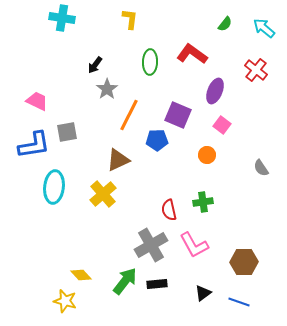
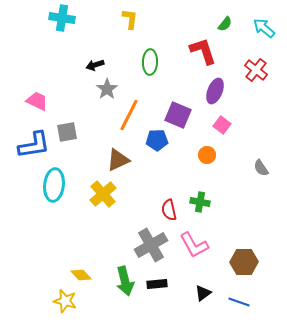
red L-shape: moved 11 px right, 3 px up; rotated 36 degrees clockwise
black arrow: rotated 36 degrees clockwise
cyan ellipse: moved 2 px up
green cross: moved 3 px left; rotated 18 degrees clockwise
green arrow: rotated 128 degrees clockwise
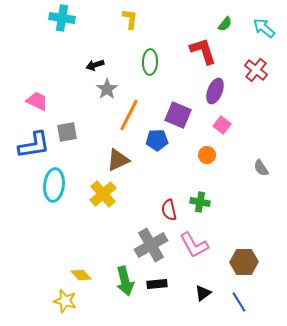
blue line: rotated 40 degrees clockwise
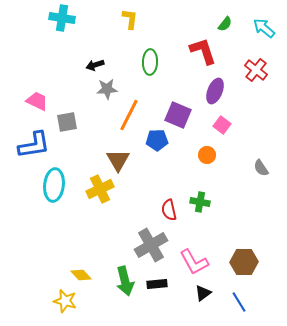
gray star: rotated 30 degrees clockwise
gray square: moved 10 px up
brown triangle: rotated 35 degrees counterclockwise
yellow cross: moved 3 px left, 5 px up; rotated 16 degrees clockwise
pink L-shape: moved 17 px down
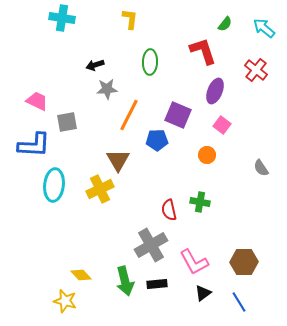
blue L-shape: rotated 12 degrees clockwise
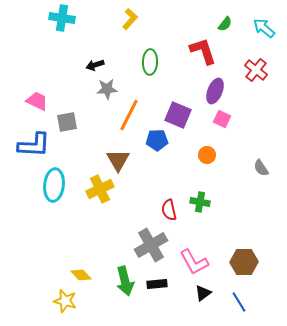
yellow L-shape: rotated 35 degrees clockwise
pink square: moved 6 px up; rotated 12 degrees counterclockwise
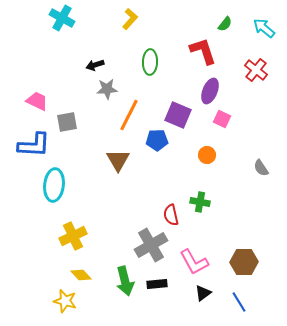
cyan cross: rotated 20 degrees clockwise
purple ellipse: moved 5 px left
yellow cross: moved 27 px left, 47 px down
red semicircle: moved 2 px right, 5 px down
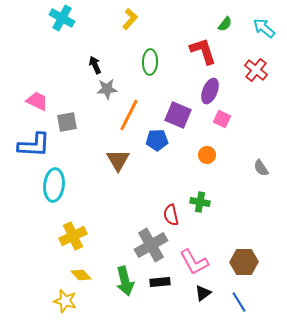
black arrow: rotated 84 degrees clockwise
black rectangle: moved 3 px right, 2 px up
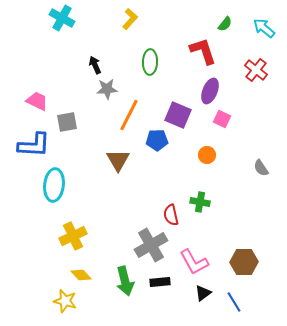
blue line: moved 5 px left
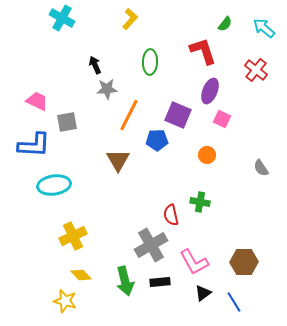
cyan ellipse: rotated 76 degrees clockwise
